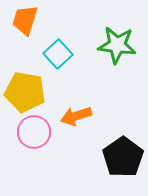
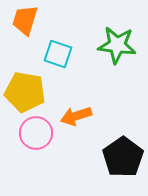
cyan square: rotated 28 degrees counterclockwise
pink circle: moved 2 px right, 1 px down
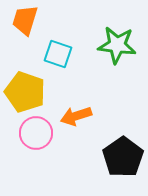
yellow pentagon: rotated 9 degrees clockwise
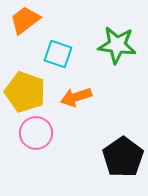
orange trapezoid: rotated 36 degrees clockwise
orange arrow: moved 19 px up
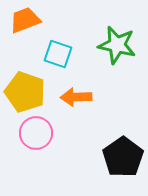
orange trapezoid: rotated 16 degrees clockwise
green star: rotated 6 degrees clockwise
orange arrow: rotated 16 degrees clockwise
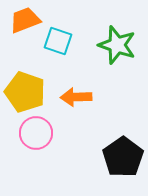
green star: rotated 6 degrees clockwise
cyan square: moved 13 px up
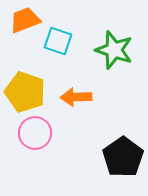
green star: moved 3 px left, 5 px down
pink circle: moved 1 px left
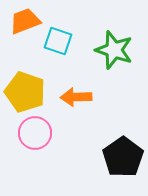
orange trapezoid: moved 1 px down
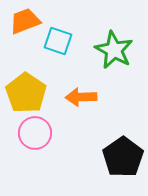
green star: rotated 9 degrees clockwise
yellow pentagon: moved 1 px right, 1 px down; rotated 15 degrees clockwise
orange arrow: moved 5 px right
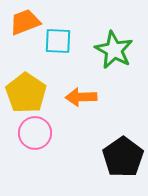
orange trapezoid: moved 1 px down
cyan square: rotated 16 degrees counterclockwise
